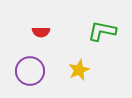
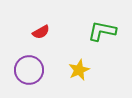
red semicircle: rotated 30 degrees counterclockwise
purple circle: moved 1 px left, 1 px up
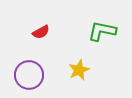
purple circle: moved 5 px down
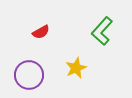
green L-shape: rotated 60 degrees counterclockwise
yellow star: moved 3 px left, 2 px up
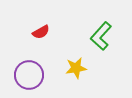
green L-shape: moved 1 px left, 5 px down
yellow star: rotated 15 degrees clockwise
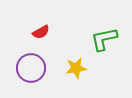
green L-shape: moved 3 px right, 3 px down; rotated 36 degrees clockwise
purple circle: moved 2 px right, 7 px up
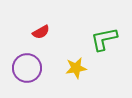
purple circle: moved 4 px left
